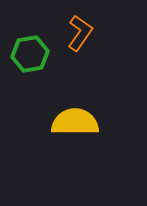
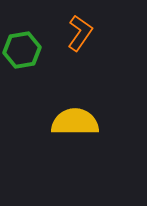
green hexagon: moved 8 px left, 4 px up
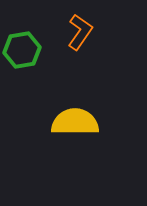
orange L-shape: moved 1 px up
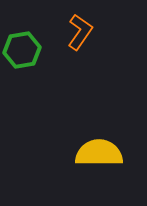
yellow semicircle: moved 24 px right, 31 px down
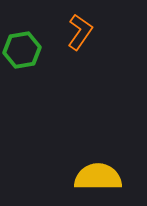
yellow semicircle: moved 1 px left, 24 px down
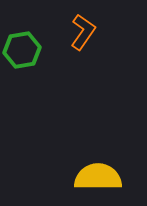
orange L-shape: moved 3 px right
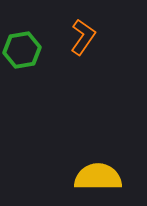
orange L-shape: moved 5 px down
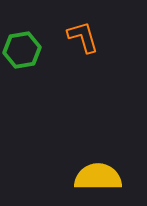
orange L-shape: rotated 51 degrees counterclockwise
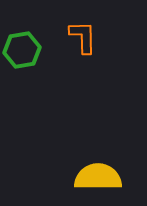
orange L-shape: rotated 15 degrees clockwise
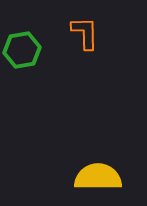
orange L-shape: moved 2 px right, 4 px up
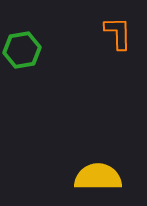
orange L-shape: moved 33 px right
